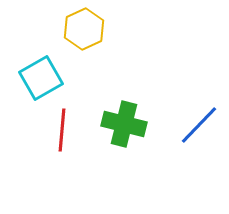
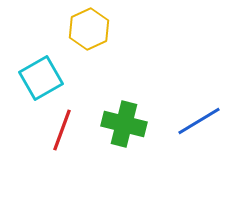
yellow hexagon: moved 5 px right
blue line: moved 4 px up; rotated 15 degrees clockwise
red line: rotated 15 degrees clockwise
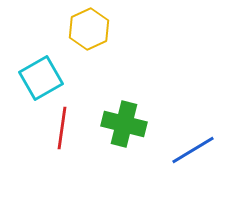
blue line: moved 6 px left, 29 px down
red line: moved 2 px up; rotated 12 degrees counterclockwise
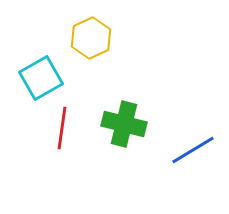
yellow hexagon: moved 2 px right, 9 px down
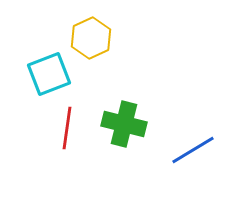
cyan square: moved 8 px right, 4 px up; rotated 9 degrees clockwise
red line: moved 5 px right
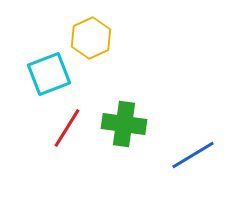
green cross: rotated 6 degrees counterclockwise
red line: rotated 24 degrees clockwise
blue line: moved 5 px down
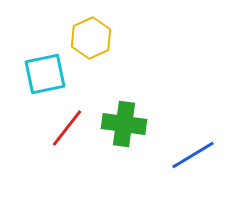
cyan square: moved 4 px left; rotated 9 degrees clockwise
red line: rotated 6 degrees clockwise
